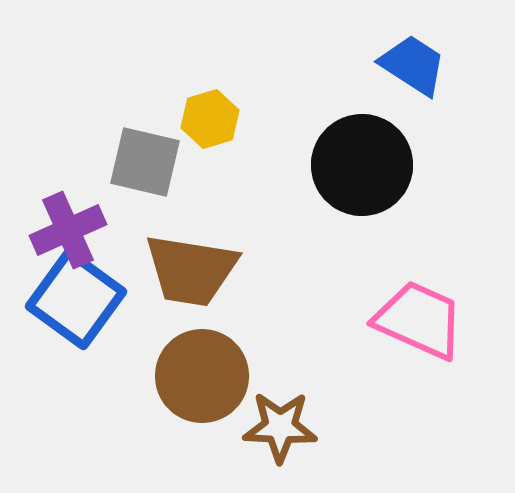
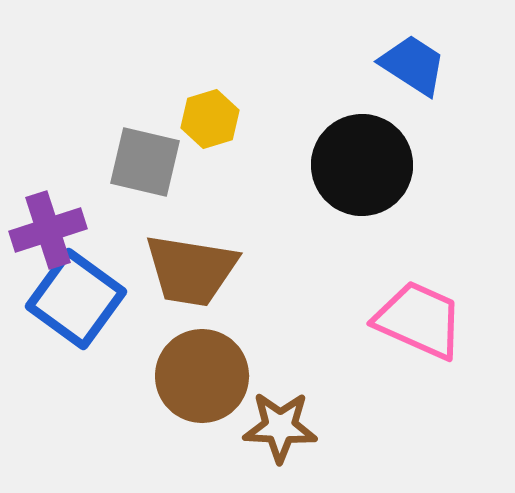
purple cross: moved 20 px left; rotated 6 degrees clockwise
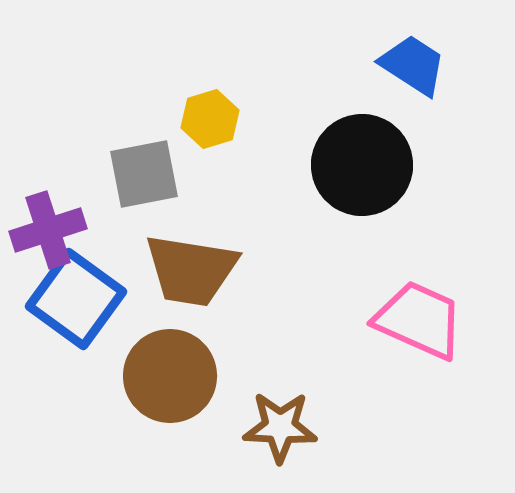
gray square: moved 1 px left, 12 px down; rotated 24 degrees counterclockwise
brown circle: moved 32 px left
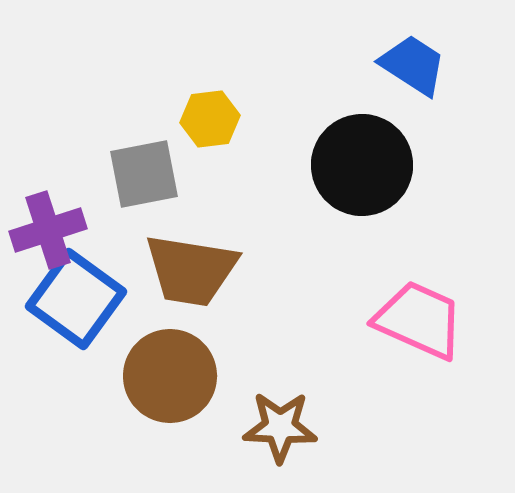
yellow hexagon: rotated 10 degrees clockwise
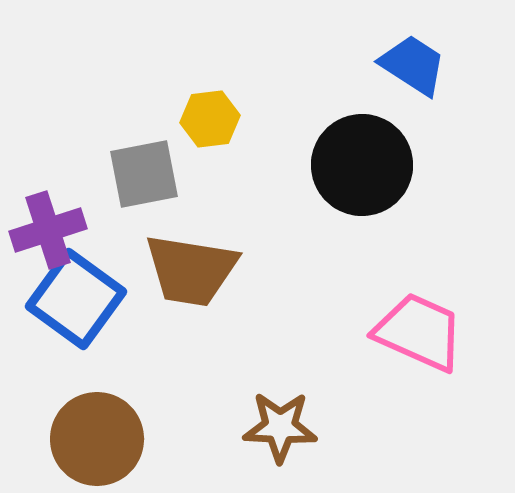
pink trapezoid: moved 12 px down
brown circle: moved 73 px left, 63 px down
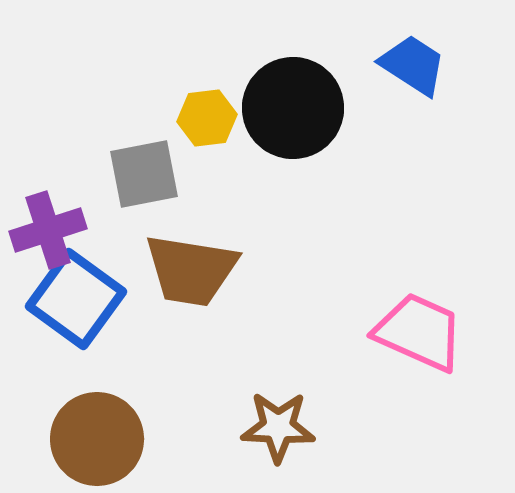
yellow hexagon: moved 3 px left, 1 px up
black circle: moved 69 px left, 57 px up
brown star: moved 2 px left
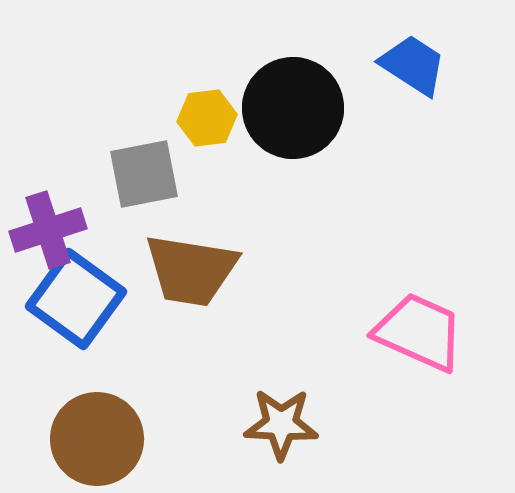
brown star: moved 3 px right, 3 px up
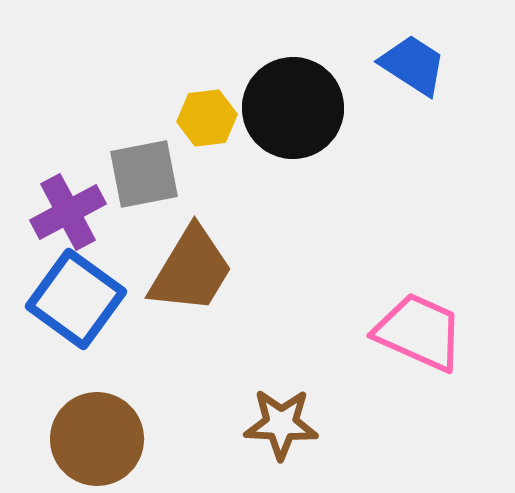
purple cross: moved 20 px right, 18 px up; rotated 10 degrees counterclockwise
brown trapezoid: rotated 68 degrees counterclockwise
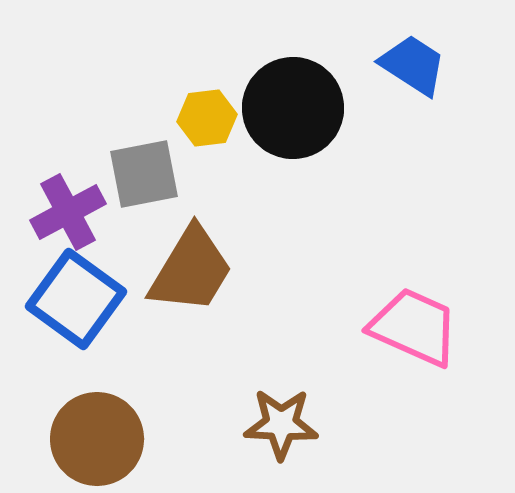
pink trapezoid: moved 5 px left, 5 px up
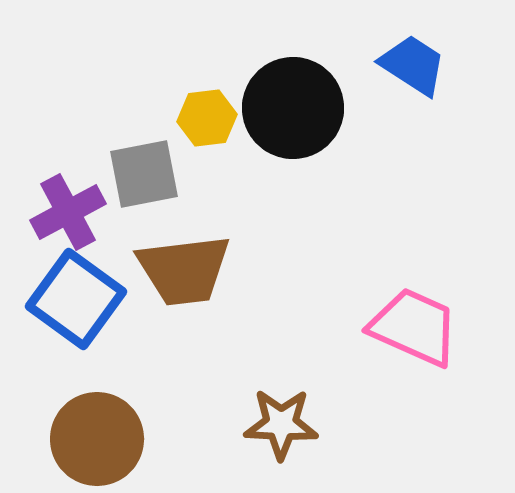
brown trapezoid: moved 7 px left; rotated 52 degrees clockwise
